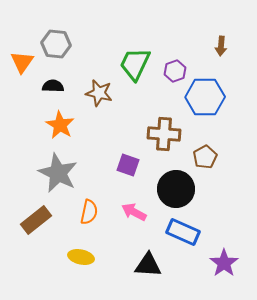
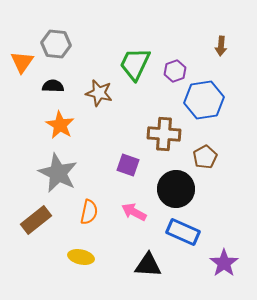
blue hexagon: moved 1 px left, 3 px down; rotated 9 degrees counterclockwise
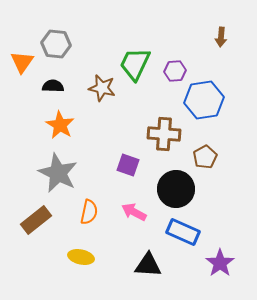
brown arrow: moved 9 px up
purple hexagon: rotated 15 degrees clockwise
brown star: moved 3 px right, 5 px up
purple star: moved 4 px left
